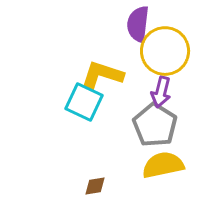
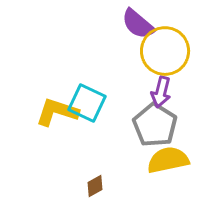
purple semicircle: rotated 57 degrees counterclockwise
yellow L-shape: moved 45 px left, 37 px down
cyan square: moved 3 px right, 1 px down
yellow semicircle: moved 5 px right, 5 px up
brown diamond: rotated 20 degrees counterclockwise
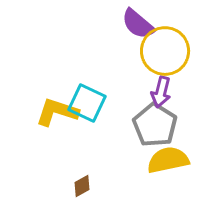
brown diamond: moved 13 px left
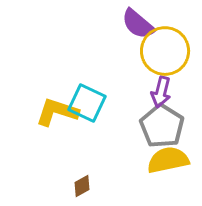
gray pentagon: moved 7 px right, 1 px down
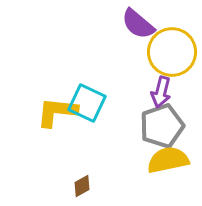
yellow circle: moved 7 px right, 1 px down
yellow L-shape: rotated 12 degrees counterclockwise
gray pentagon: rotated 21 degrees clockwise
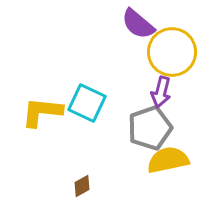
yellow L-shape: moved 15 px left
gray pentagon: moved 12 px left, 2 px down
